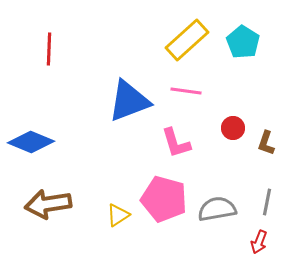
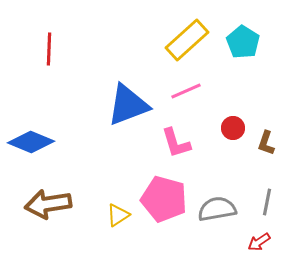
pink line: rotated 32 degrees counterclockwise
blue triangle: moved 1 px left, 4 px down
red arrow: rotated 35 degrees clockwise
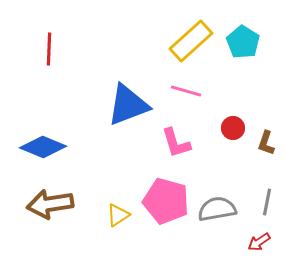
yellow rectangle: moved 4 px right, 1 px down
pink line: rotated 40 degrees clockwise
blue diamond: moved 12 px right, 5 px down
pink pentagon: moved 2 px right, 2 px down
brown arrow: moved 2 px right
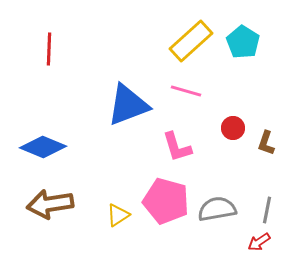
pink L-shape: moved 1 px right, 4 px down
gray line: moved 8 px down
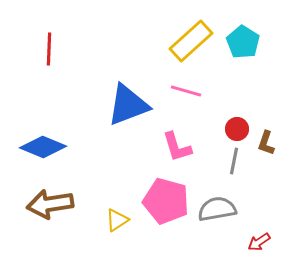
red circle: moved 4 px right, 1 px down
gray line: moved 33 px left, 49 px up
yellow triangle: moved 1 px left, 5 px down
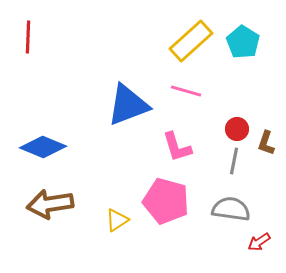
red line: moved 21 px left, 12 px up
gray semicircle: moved 14 px right; rotated 18 degrees clockwise
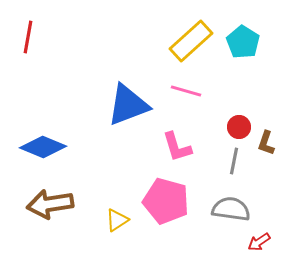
red line: rotated 8 degrees clockwise
red circle: moved 2 px right, 2 px up
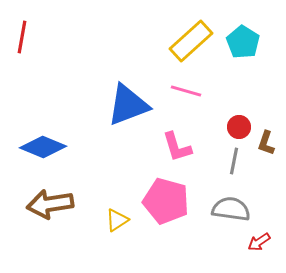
red line: moved 6 px left
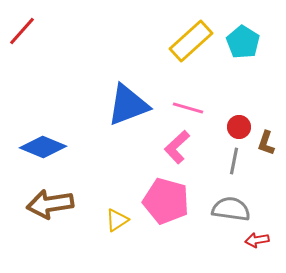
red line: moved 6 px up; rotated 32 degrees clockwise
pink line: moved 2 px right, 17 px down
pink L-shape: rotated 64 degrees clockwise
red arrow: moved 2 px left, 2 px up; rotated 25 degrees clockwise
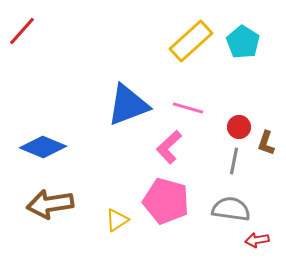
pink L-shape: moved 8 px left
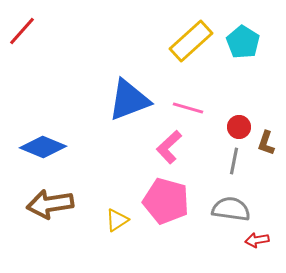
blue triangle: moved 1 px right, 5 px up
